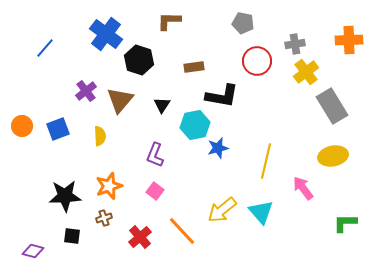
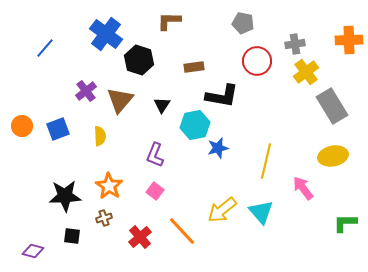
orange star: rotated 20 degrees counterclockwise
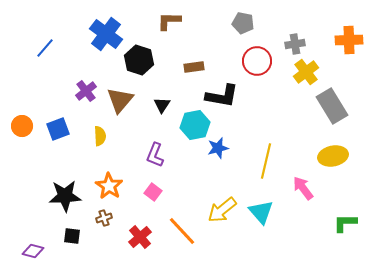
pink square: moved 2 px left, 1 px down
